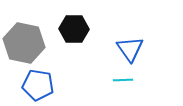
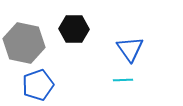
blue pentagon: rotated 28 degrees counterclockwise
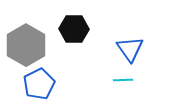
gray hexagon: moved 2 px right, 2 px down; rotated 18 degrees clockwise
blue pentagon: moved 1 px right, 1 px up; rotated 8 degrees counterclockwise
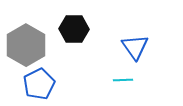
blue triangle: moved 5 px right, 2 px up
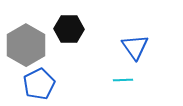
black hexagon: moved 5 px left
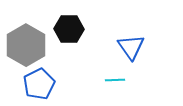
blue triangle: moved 4 px left
cyan line: moved 8 px left
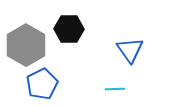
blue triangle: moved 1 px left, 3 px down
cyan line: moved 9 px down
blue pentagon: moved 3 px right
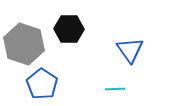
gray hexagon: moved 2 px left, 1 px up; rotated 12 degrees counterclockwise
blue pentagon: rotated 12 degrees counterclockwise
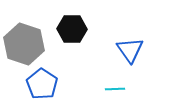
black hexagon: moved 3 px right
